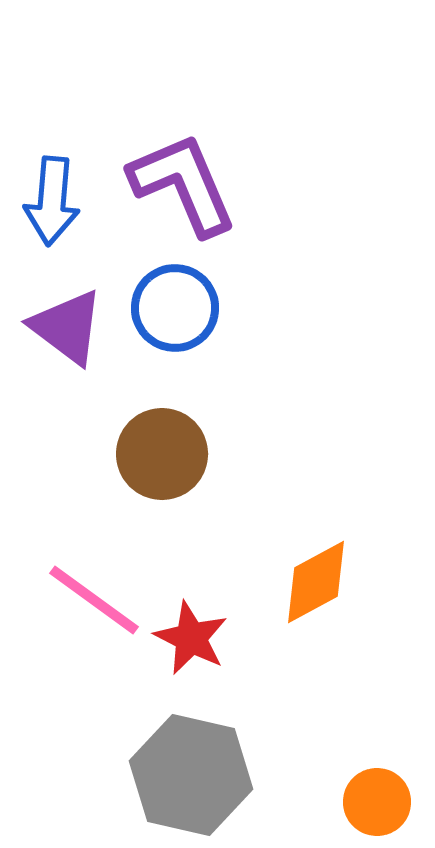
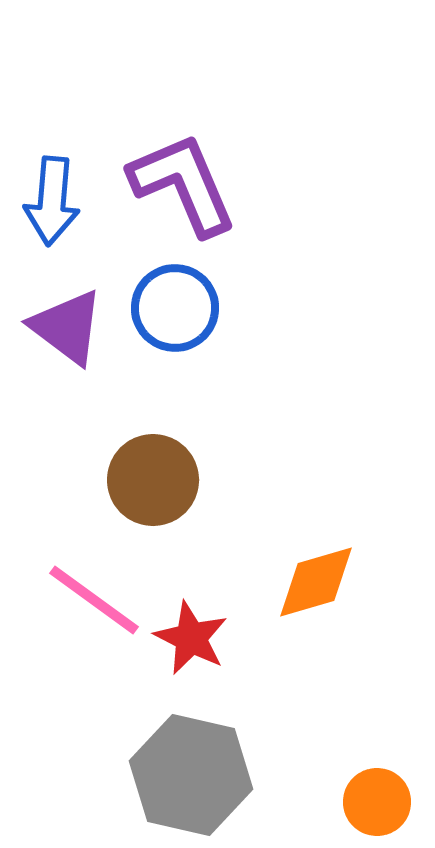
brown circle: moved 9 px left, 26 px down
orange diamond: rotated 12 degrees clockwise
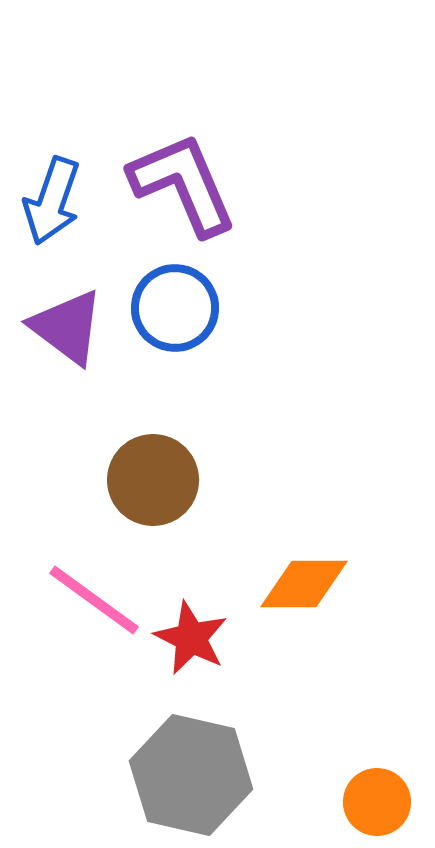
blue arrow: rotated 14 degrees clockwise
orange diamond: moved 12 px left, 2 px down; rotated 16 degrees clockwise
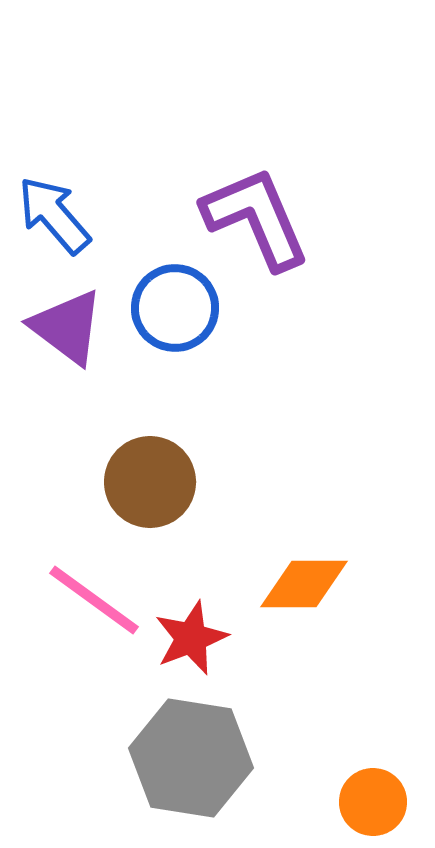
purple L-shape: moved 73 px right, 34 px down
blue arrow: moved 2 px right, 14 px down; rotated 120 degrees clockwise
brown circle: moved 3 px left, 2 px down
red star: rotated 24 degrees clockwise
gray hexagon: moved 17 px up; rotated 4 degrees counterclockwise
orange circle: moved 4 px left
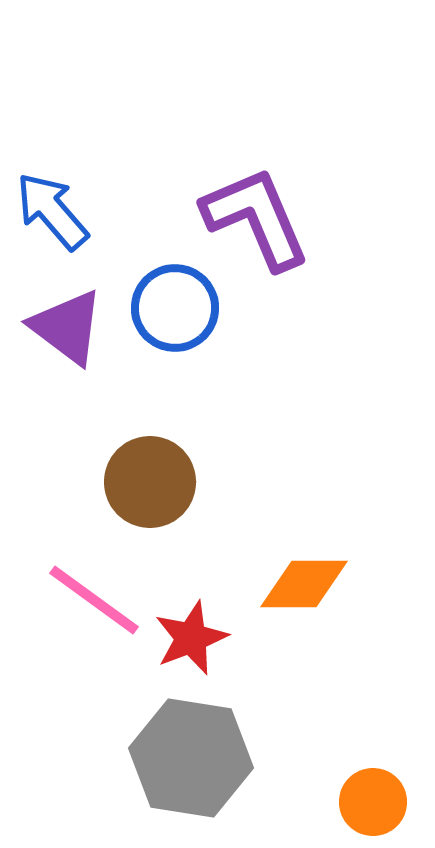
blue arrow: moved 2 px left, 4 px up
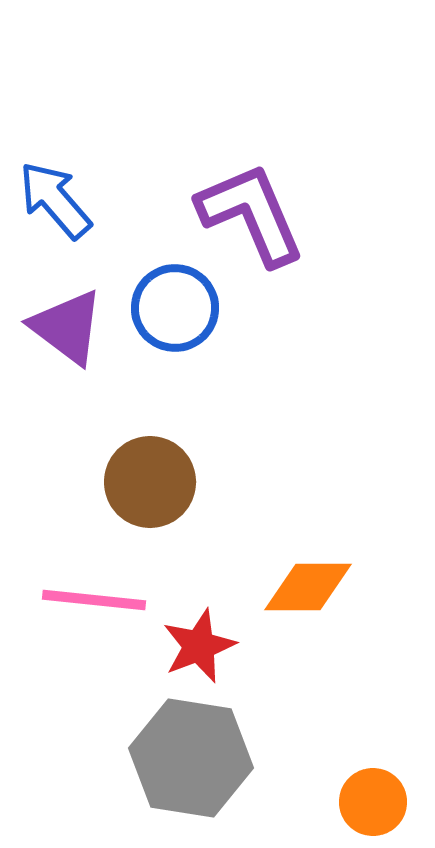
blue arrow: moved 3 px right, 11 px up
purple L-shape: moved 5 px left, 4 px up
orange diamond: moved 4 px right, 3 px down
pink line: rotated 30 degrees counterclockwise
red star: moved 8 px right, 8 px down
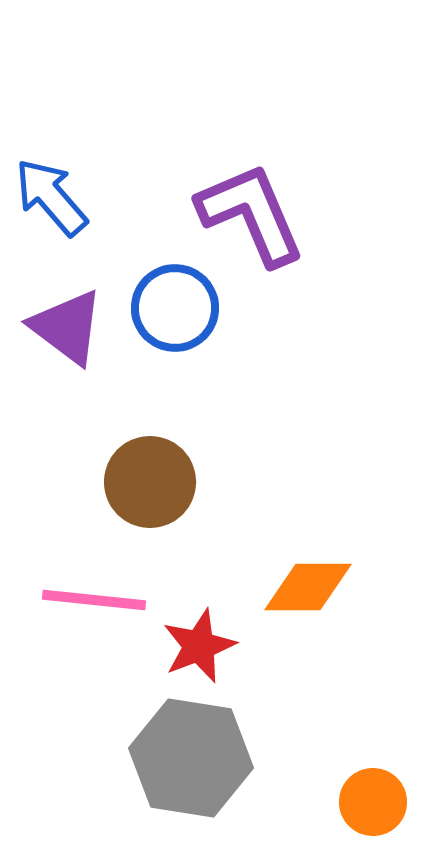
blue arrow: moved 4 px left, 3 px up
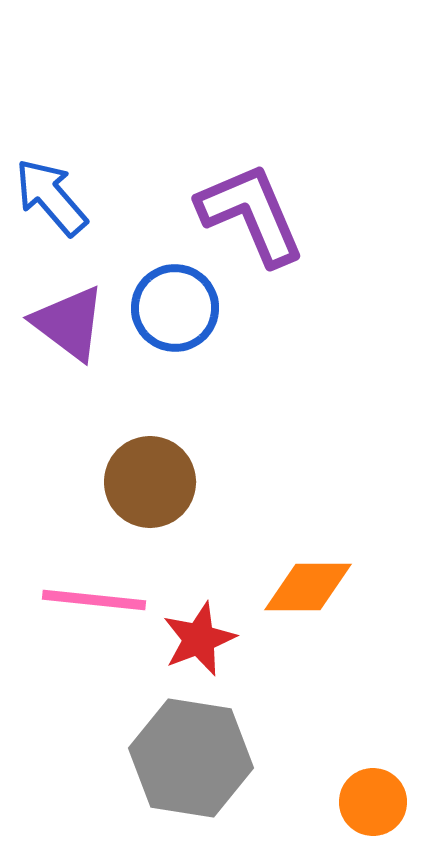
purple triangle: moved 2 px right, 4 px up
red star: moved 7 px up
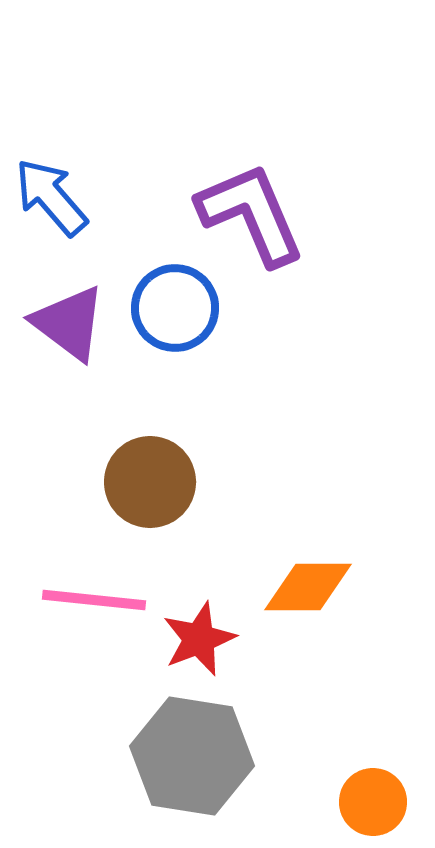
gray hexagon: moved 1 px right, 2 px up
